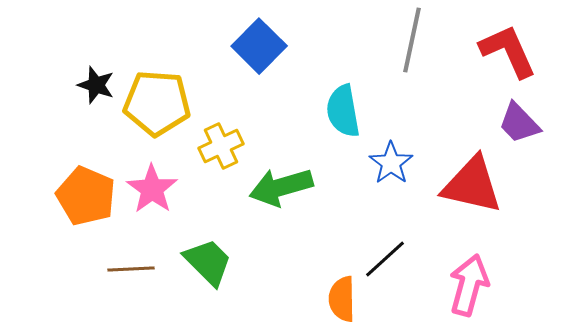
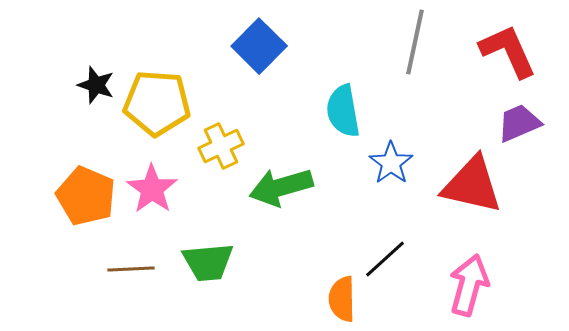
gray line: moved 3 px right, 2 px down
purple trapezoid: rotated 111 degrees clockwise
green trapezoid: rotated 130 degrees clockwise
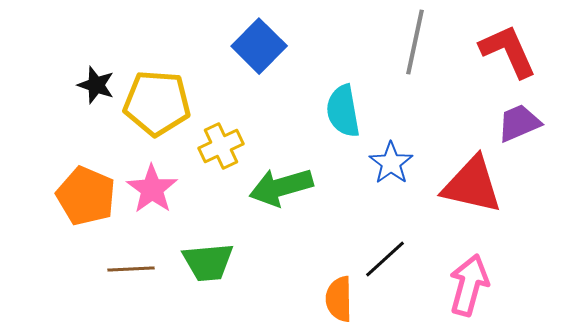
orange semicircle: moved 3 px left
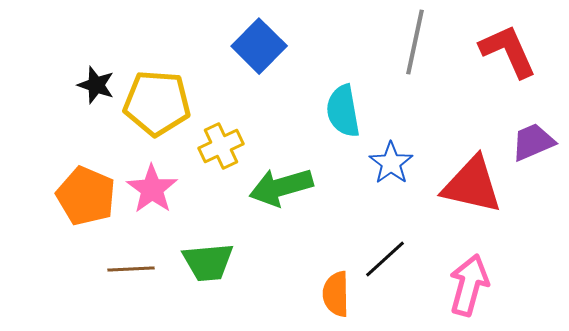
purple trapezoid: moved 14 px right, 19 px down
orange semicircle: moved 3 px left, 5 px up
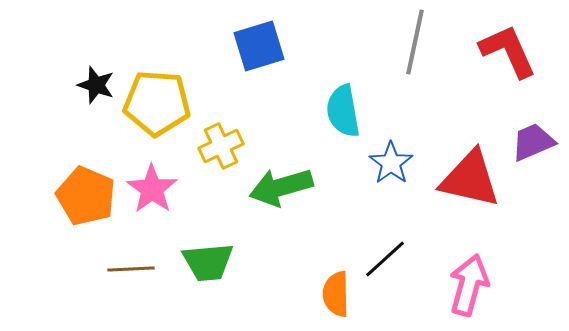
blue square: rotated 28 degrees clockwise
red triangle: moved 2 px left, 6 px up
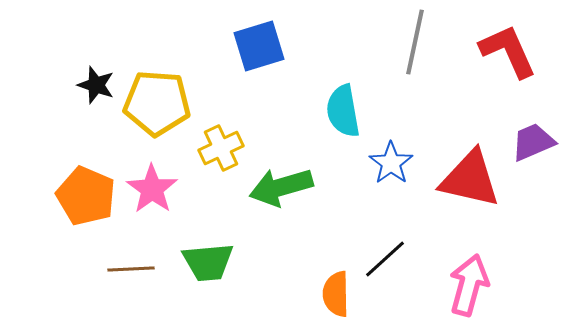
yellow cross: moved 2 px down
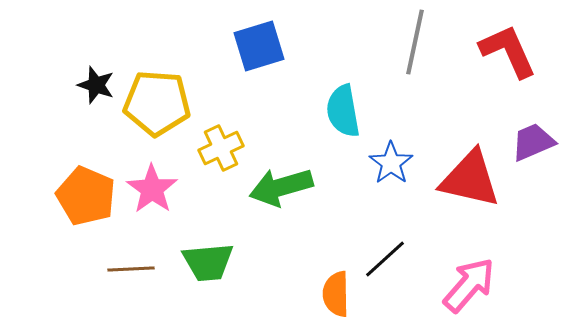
pink arrow: rotated 26 degrees clockwise
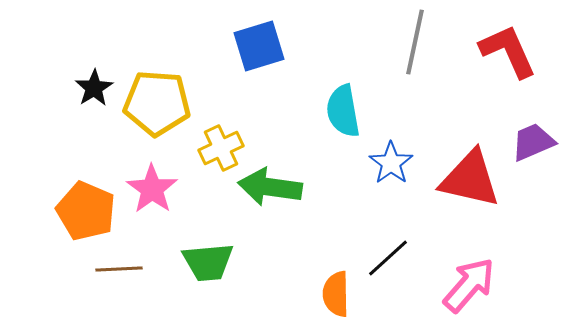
black star: moved 2 px left, 3 px down; rotated 21 degrees clockwise
green arrow: moved 11 px left; rotated 24 degrees clockwise
orange pentagon: moved 15 px down
black line: moved 3 px right, 1 px up
brown line: moved 12 px left
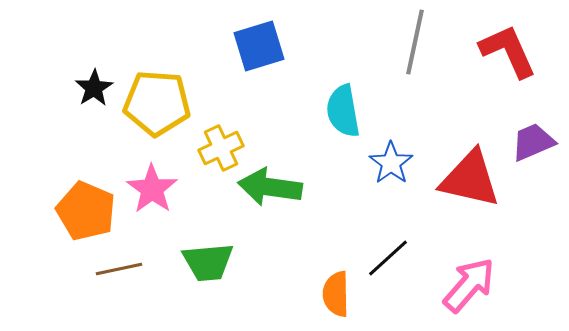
brown line: rotated 9 degrees counterclockwise
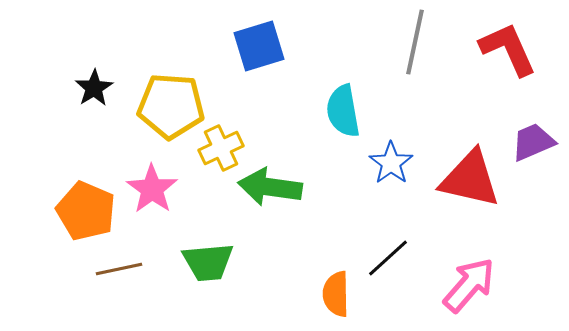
red L-shape: moved 2 px up
yellow pentagon: moved 14 px right, 3 px down
